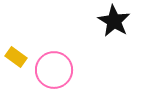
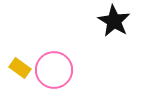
yellow rectangle: moved 4 px right, 11 px down
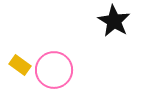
yellow rectangle: moved 3 px up
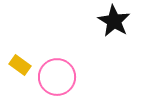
pink circle: moved 3 px right, 7 px down
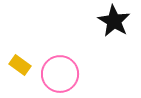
pink circle: moved 3 px right, 3 px up
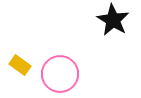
black star: moved 1 px left, 1 px up
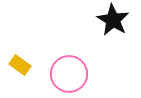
pink circle: moved 9 px right
